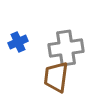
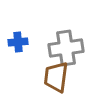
blue cross: rotated 18 degrees clockwise
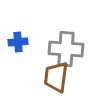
gray cross: moved 1 px down; rotated 12 degrees clockwise
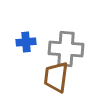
blue cross: moved 8 px right
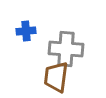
blue cross: moved 11 px up
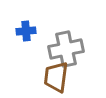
gray cross: rotated 16 degrees counterclockwise
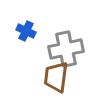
blue cross: rotated 30 degrees clockwise
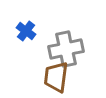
blue cross: rotated 12 degrees clockwise
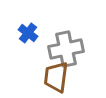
blue cross: moved 2 px right, 2 px down
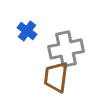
blue cross: moved 1 px left, 2 px up
